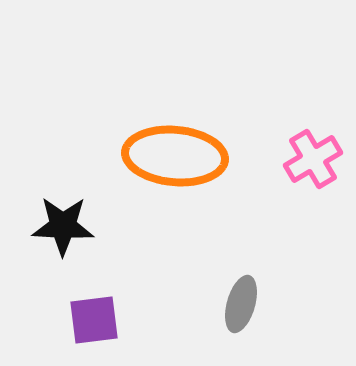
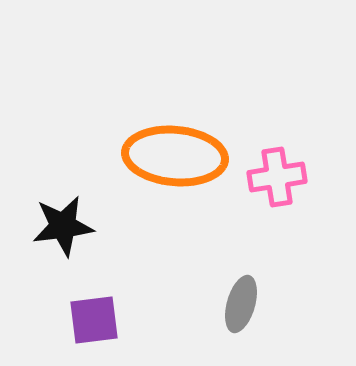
pink cross: moved 36 px left, 18 px down; rotated 22 degrees clockwise
black star: rotated 10 degrees counterclockwise
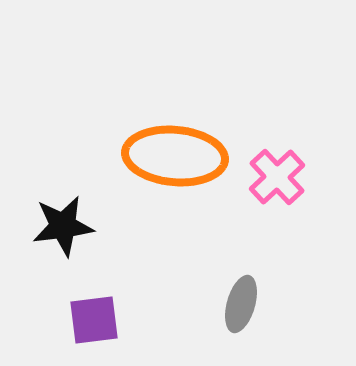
pink cross: rotated 34 degrees counterclockwise
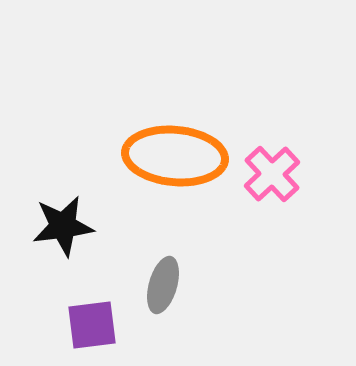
pink cross: moved 5 px left, 3 px up
gray ellipse: moved 78 px left, 19 px up
purple square: moved 2 px left, 5 px down
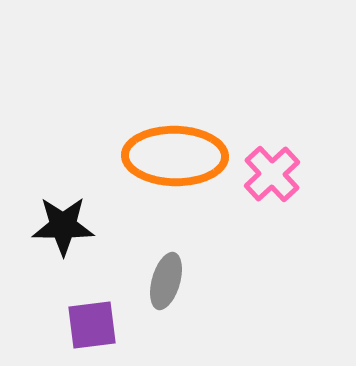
orange ellipse: rotated 4 degrees counterclockwise
black star: rotated 8 degrees clockwise
gray ellipse: moved 3 px right, 4 px up
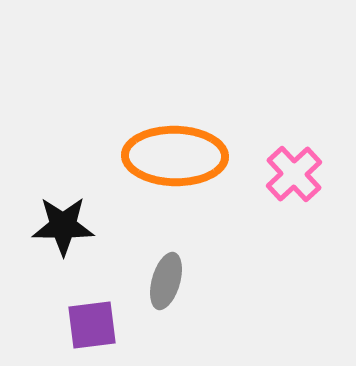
pink cross: moved 22 px right
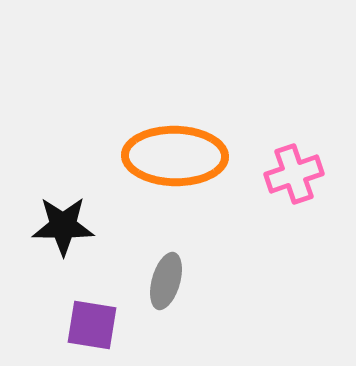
pink cross: rotated 24 degrees clockwise
purple square: rotated 16 degrees clockwise
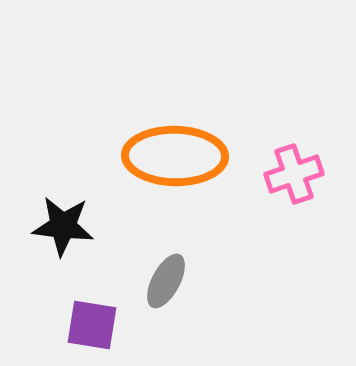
black star: rotated 6 degrees clockwise
gray ellipse: rotated 12 degrees clockwise
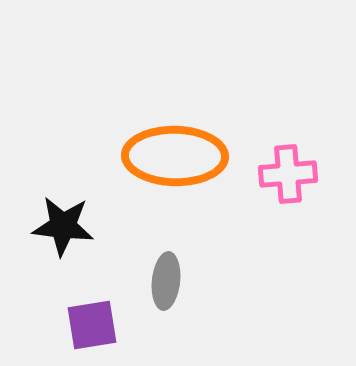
pink cross: moved 6 px left; rotated 14 degrees clockwise
gray ellipse: rotated 22 degrees counterclockwise
purple square: rotated 18 degrees counterclockwise
